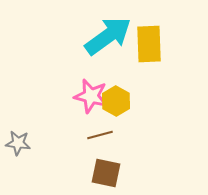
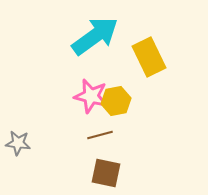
cyan arrow: moved 13 px left
yellow rectangle: moved 13 px down; rotated 24 degrees counterclockwise
yellow hexagon: rotated 20 degrees clockwise
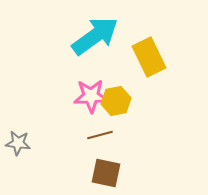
pink star: rotated 16 degrees counterclockwise
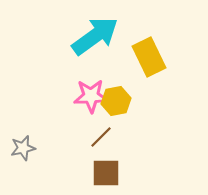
brown line: moved 1 px right, 2 px down; rotated 30 degrees counterclockwise
gray star: moved 5 px right, 5 px down; rotated 20 degrees counterclockwise
brown square: rotated 12 degrees counterclockwise
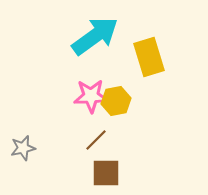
yellow rectangle: rotated 9 degrees clockwise
brown line: moved 5 px left, 3 px down
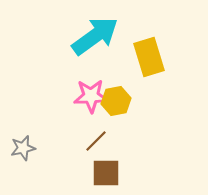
brown line: moved 1 px down
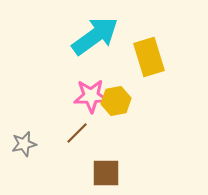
brown line: moved 19 px left, 8 px up
gray star: moved 1 px right, 4 px up
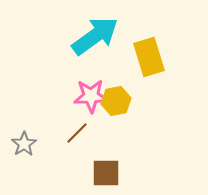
gray star: rotated 20 degrees counterclockwise
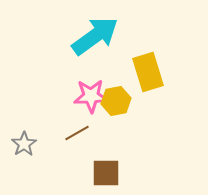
yellow rectangle: moved 1 px left, 15 px down
brown line: rotated 15 degrees clockwise
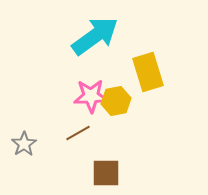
brown line: moved 1 px right
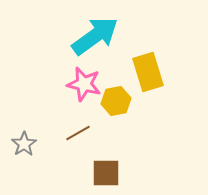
pink star: moved 7 px left, 12 px up; rotated 16 degrees clockwise
